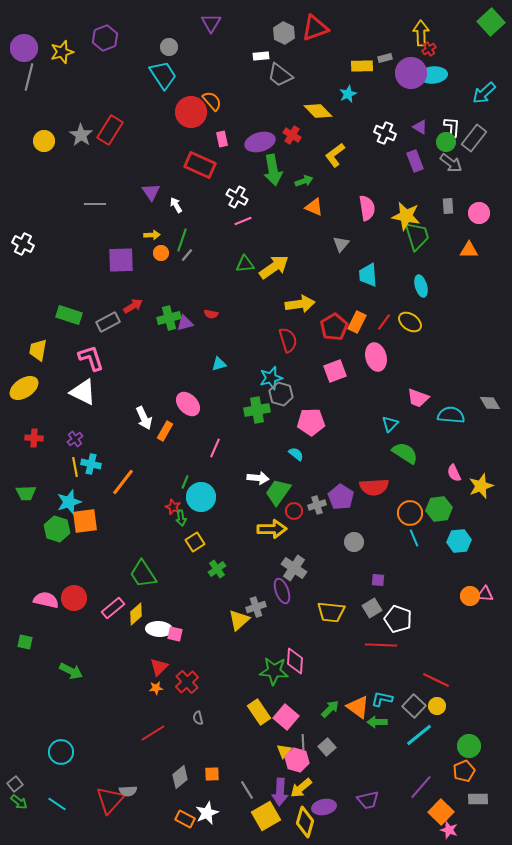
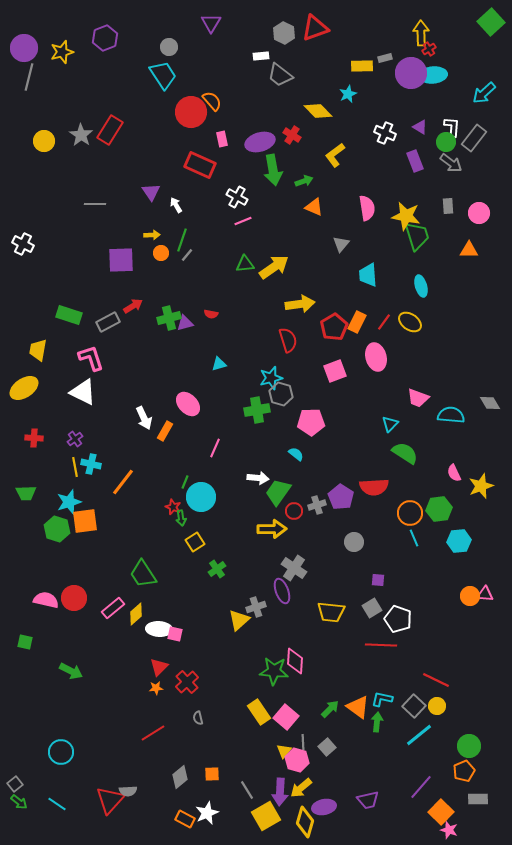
green arrow at (377, 722): rotated 96 degrees clockwise
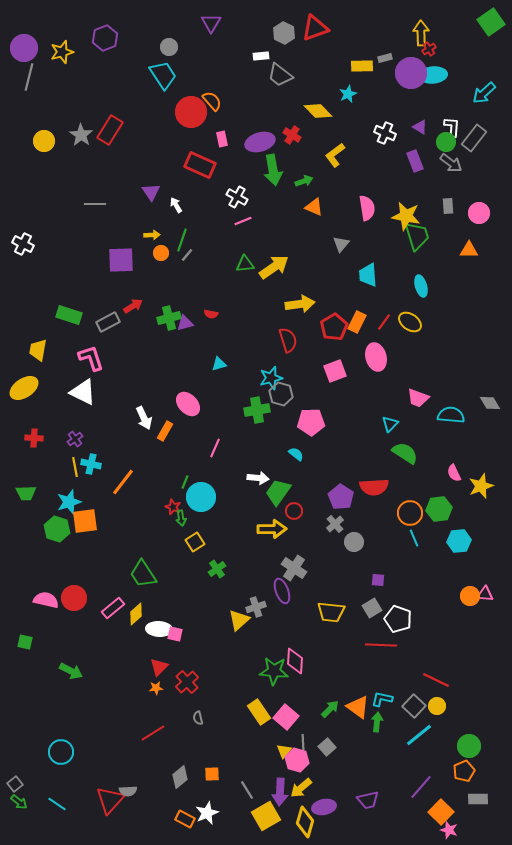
green square at (491, 22): rotated 8 degrees clockwise
gray cross at (317, 505): moved 18 px right, 19 px down; rotated 24 degrees counterclockwise
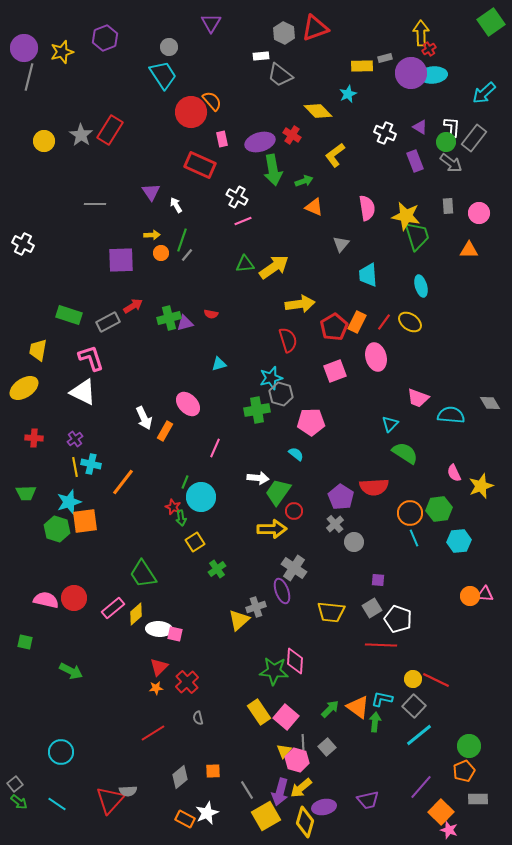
yellow circle at (437, 706): moved 24 px left, 27 px up
green arrow at (377, 722): moved 2 px left
orange square at (212, 774): moved 1 px right, 3 px up
purple arrow at (280, 792): rotated 12 degrees clockwise
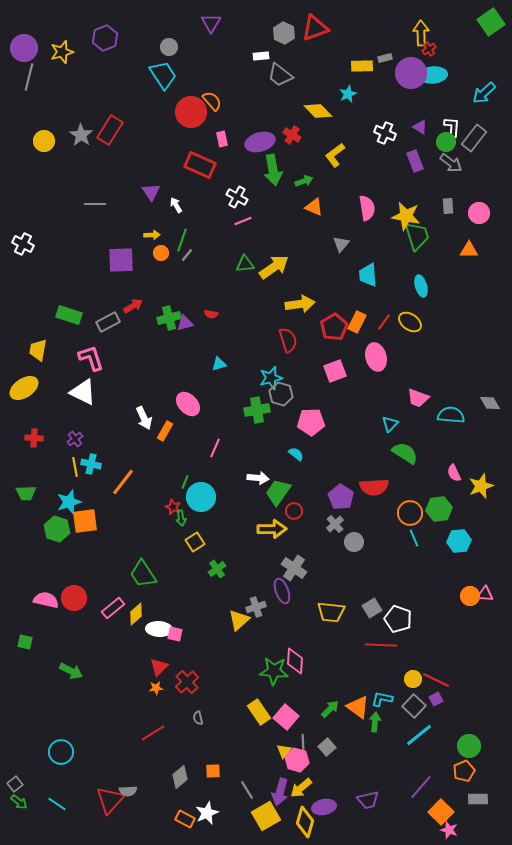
purple square at (378, 580): moved 58 px right, 119 px down; rotated 32 degrees counterclockwise
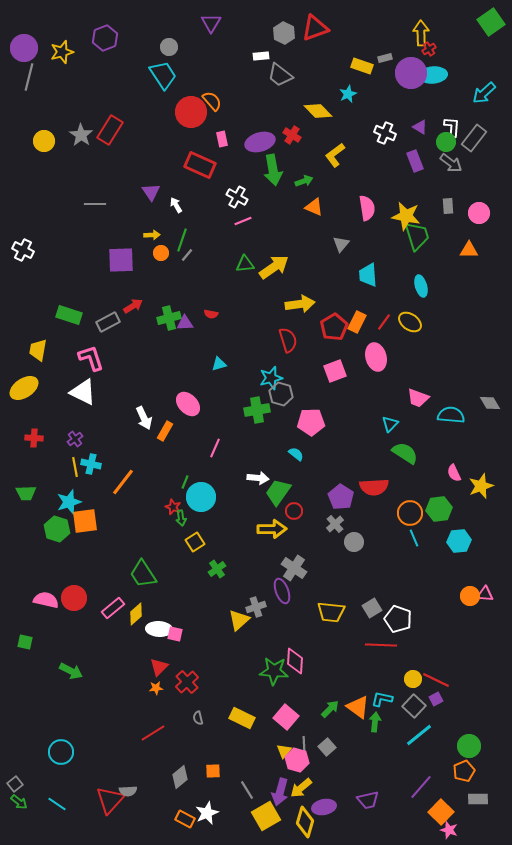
yellow rectangle at (362, 66): rotated 20 degrees clockwise
white cross at (23, 244): moved 6 px down
purple triangle at (185, 323): rotated 12 degrees clockwise
yellow rectangle at (259, 712): moved 17 px left, 6 px down; rotated 30 degrees counterclockwise
gray line at (303, 742): moved 1 px right, 2 px down
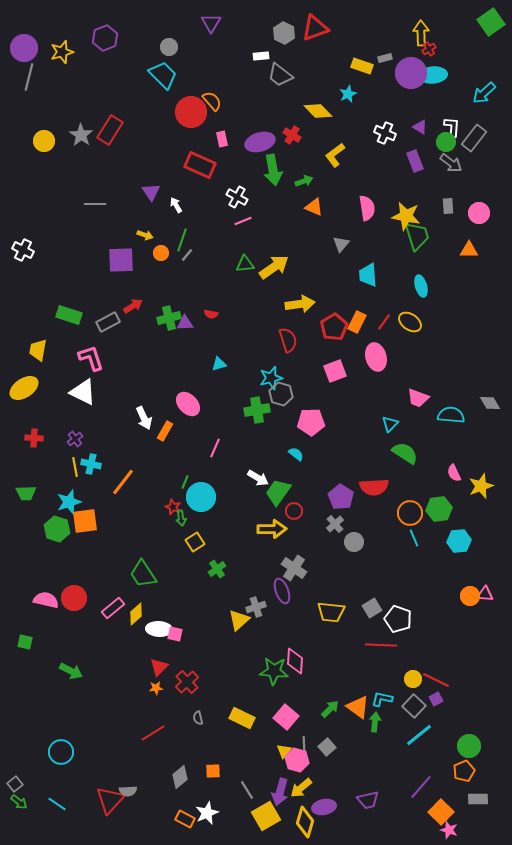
cyan trapezoid at (163, 75): rotated 12 degrees counterclockwise
yellow arrow at (152, 235): moved 7 px left; rotated 21 degrees clockwise
white arrow at (258, 478): rotated 25 degrees clockwise
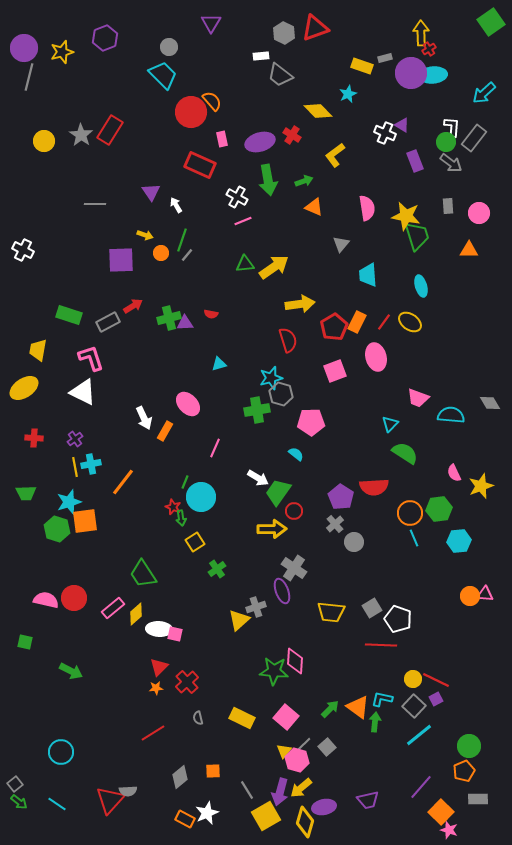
purple triangle at (420, 127): moved 18 px left, 2 px up
green arrow at (273, 170): moved 5 px left, 10 px down
cyan cross at (91, 464): rotated 24 degrees counterclockwise
gray line at (304, 744): rotated 49 degrees clockwise
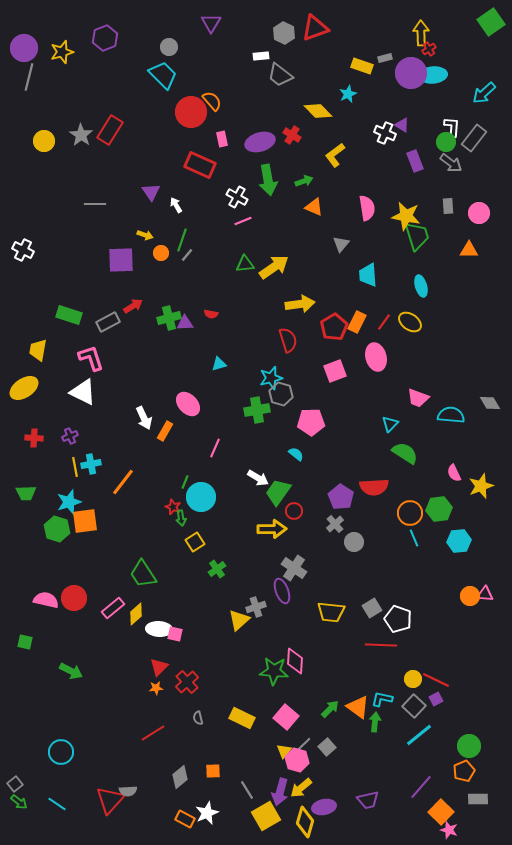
purple cross at (75, 439): moved 5 px left, 3 px up; rotated 14 degrees clockwise
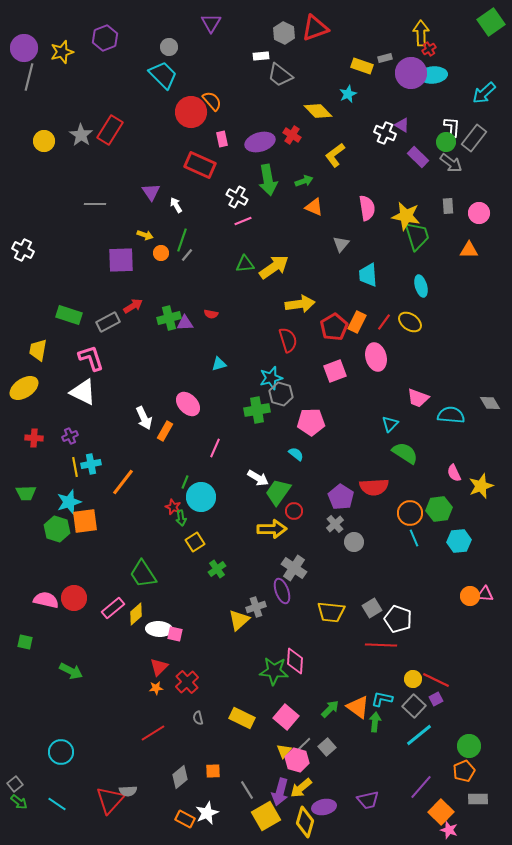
purple rectangle at (415, 161): moved 3 px right, 4 px up; rotated 25 degrees counterclockwise
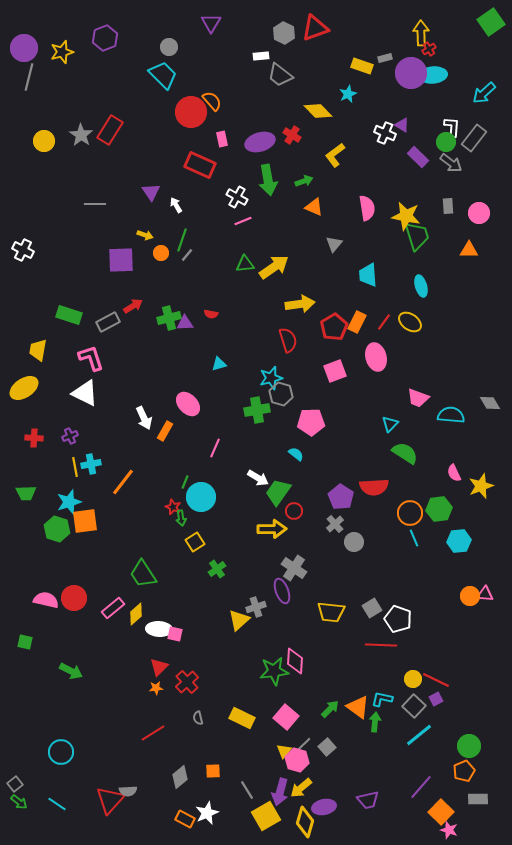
gray triangle at (341, 244): moved 7 px left
white triangle at (83, 392): moved 2 px right, 1 px down
green star at (274, 671): rotated 12 degrees counterclockwise
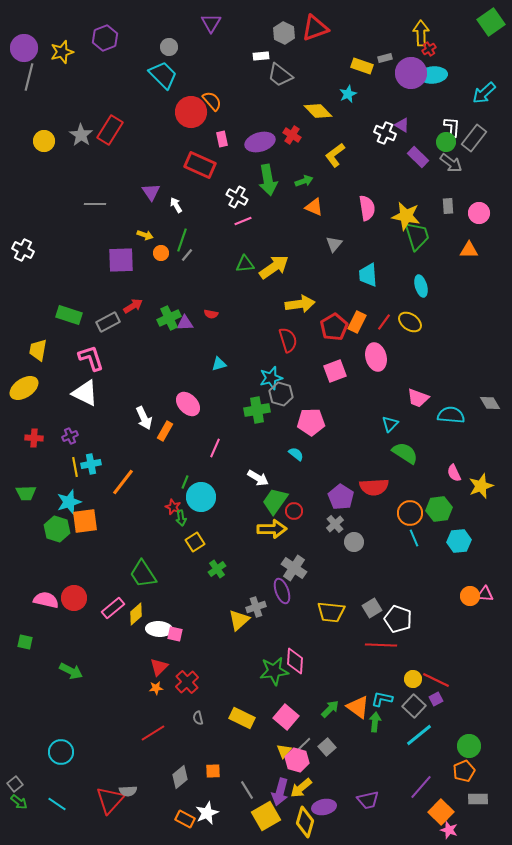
green cross at (169, 318): rotated 10 degrees counterclockwise
green trapezoid at (278, 492): moved 3 px left, 9 px down
